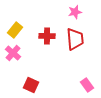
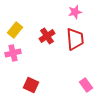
red cross: rotated 35 degrees counterclockwise
pink cross: rotated 35 degrees clockwise
pink rectangle: moved 1 px left
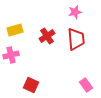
yellow rectangle: rotated 35 degrees clockwise
red trapezoid: moved 1 px right
pink cross: moved 2 px left, 2 px down
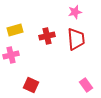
red cross: rotated 21 degrees clockwise
